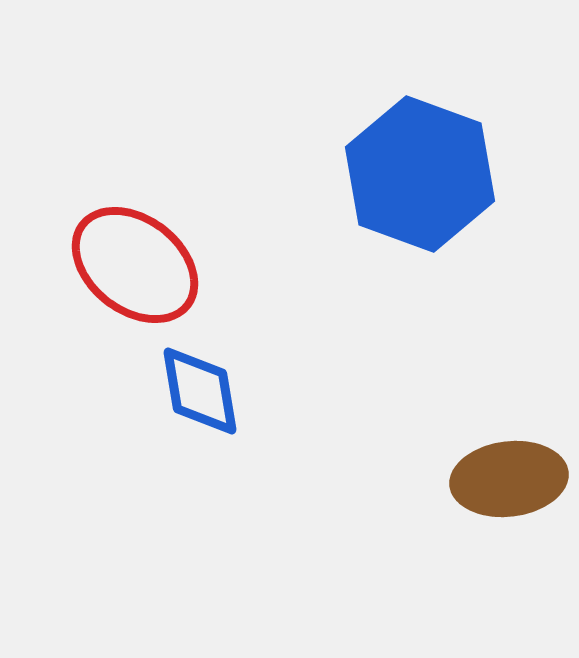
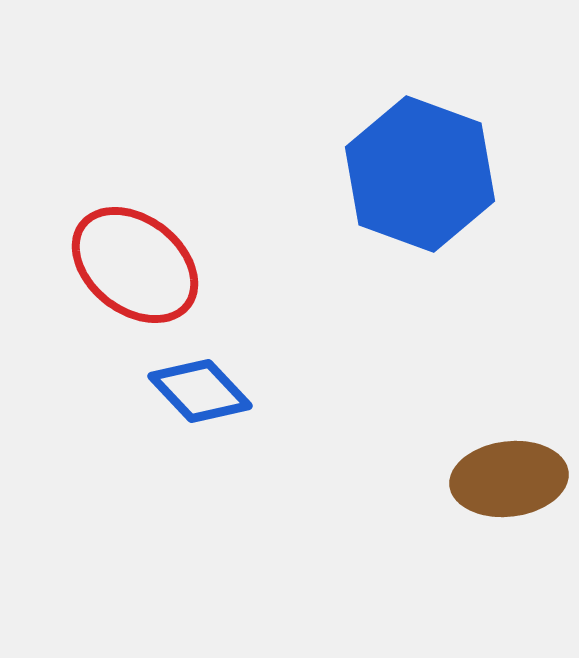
blue diamond: rotated 34 degrees counterclockwise
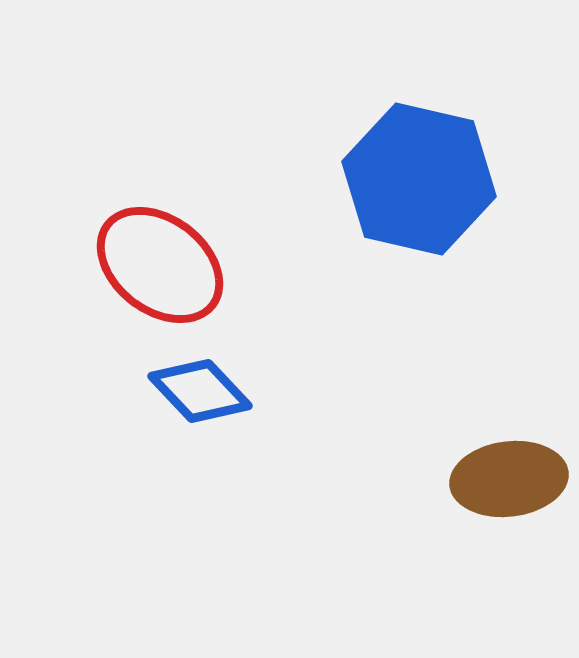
blue hexagon: moved 1 px left, 5 px down; rotated 7 degrees counterclockwise
red ellipse: moved 25 px right
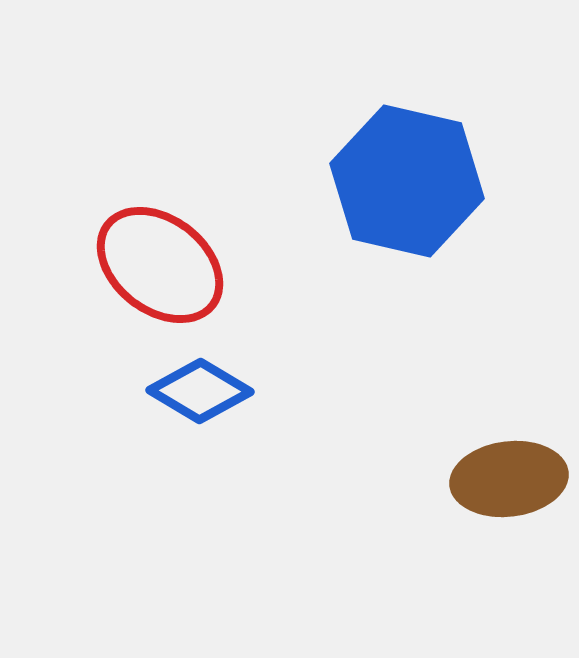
blue hexagon: moved 12 px left, 2 px down
blue diamond: rotated 16 degrees counterclockwise
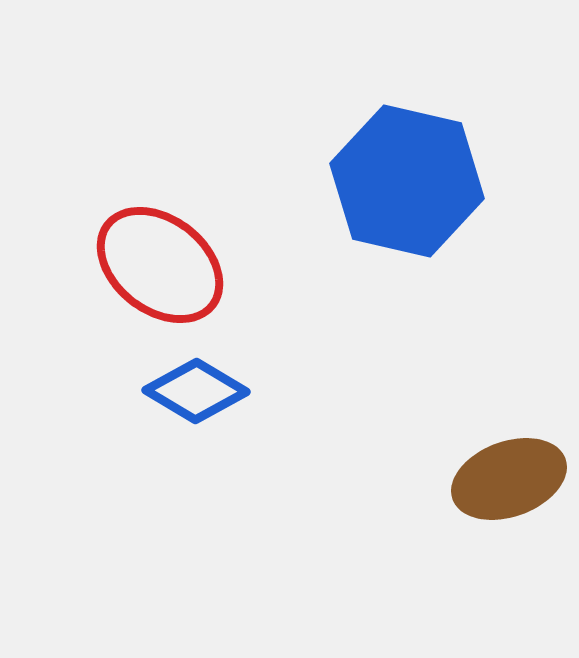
blue diamond: moved 4 px left
brown ellipse: rotated 13 degrees counterclockwise
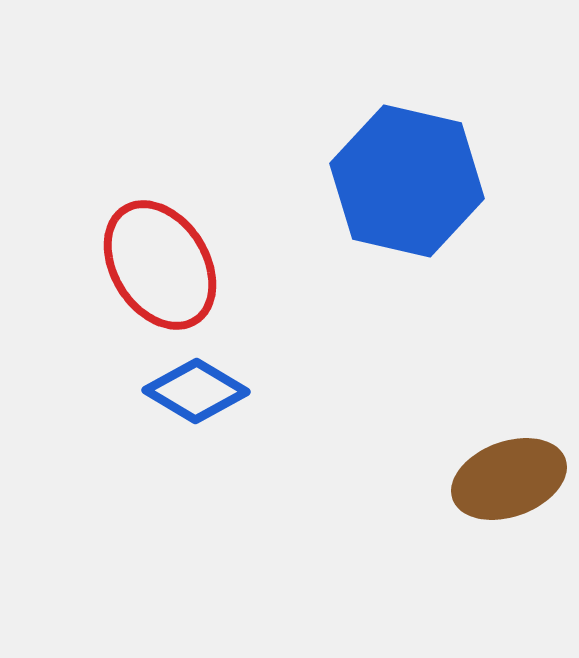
red ellipse: rotated 20 degrees clockwise
